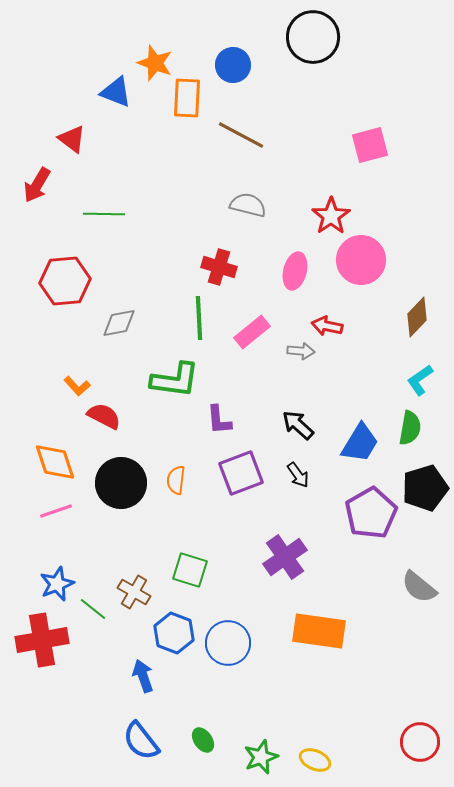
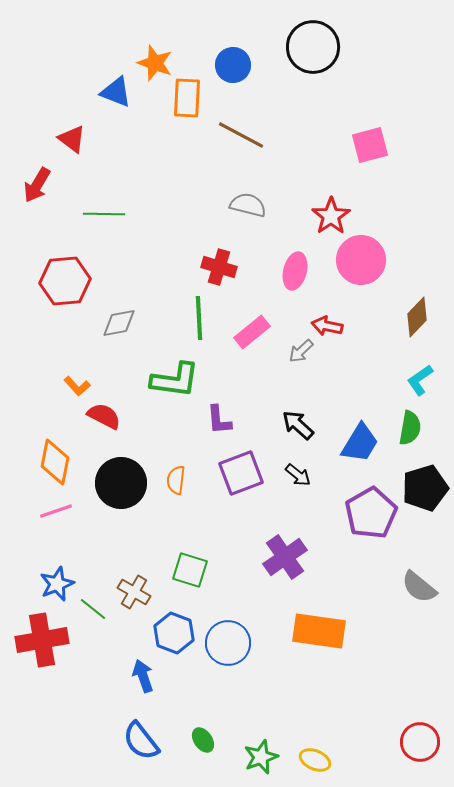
black circle at (313, 37): moved 10 px down
gray arrow at (301, 351): rotated 132 degrees clockwise
orange diamond at (55, 462): rotated 30 degrees clockwise
black arrow at (298, 475): rotated 16 degrees counterclockwise
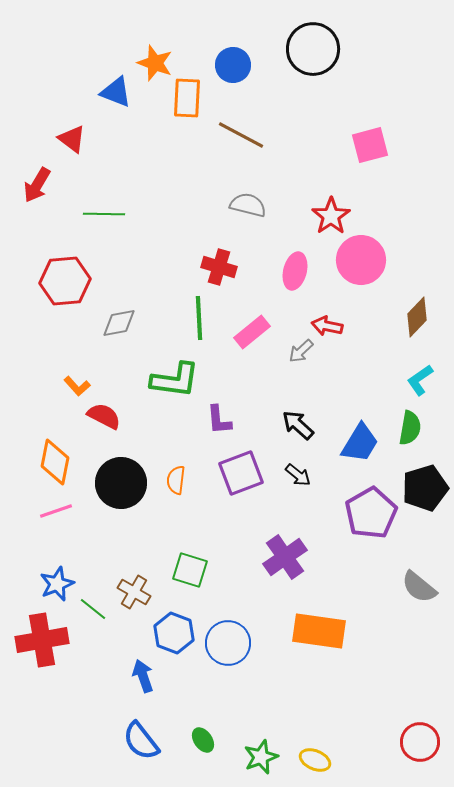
black circle at (313, 47): moved 2 px down
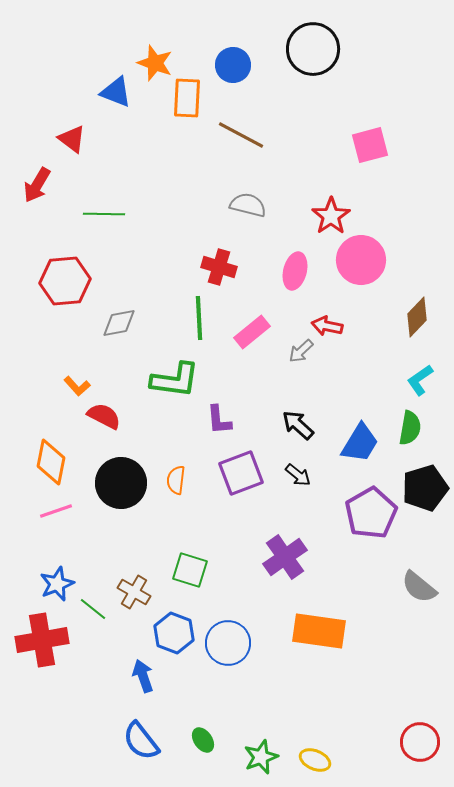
orange diamond at (55, 462): moved 4 px left
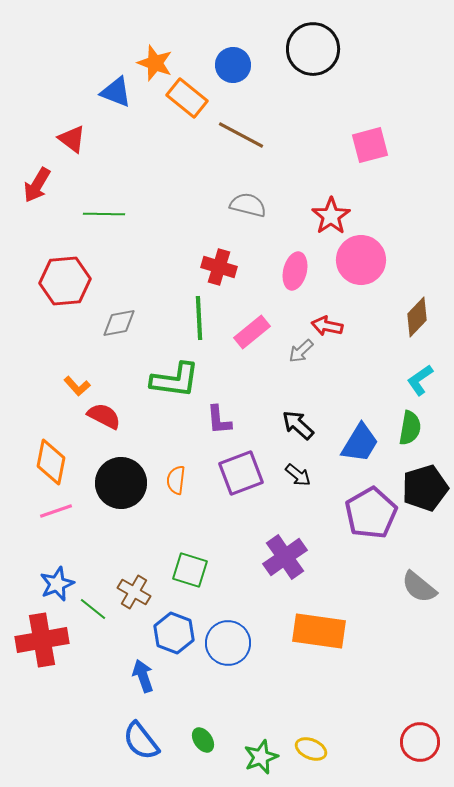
orange rectangle at (187, 98): rotated 54 degrees counterclockwise
yellow ellipse at (315, 760): moved 4 px left, 11 px up
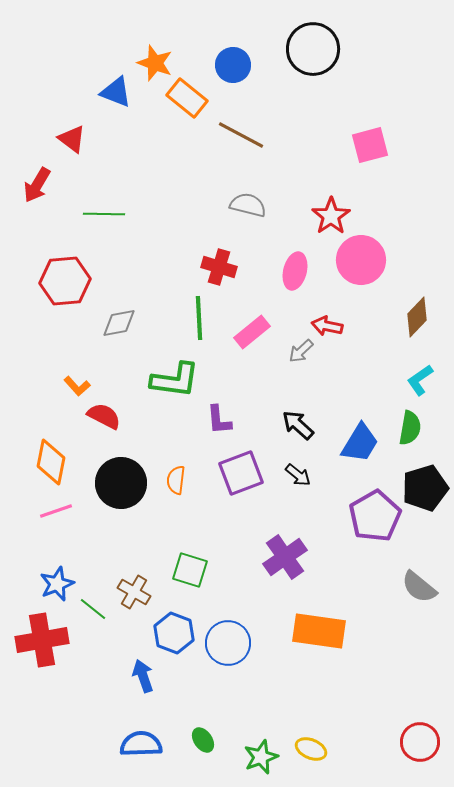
purple pentagon at (371, 513): moved 4 px right, 3 px down
blue semicircle at (141, 741): moved 3 px down; rotated 126 degrees clockwise
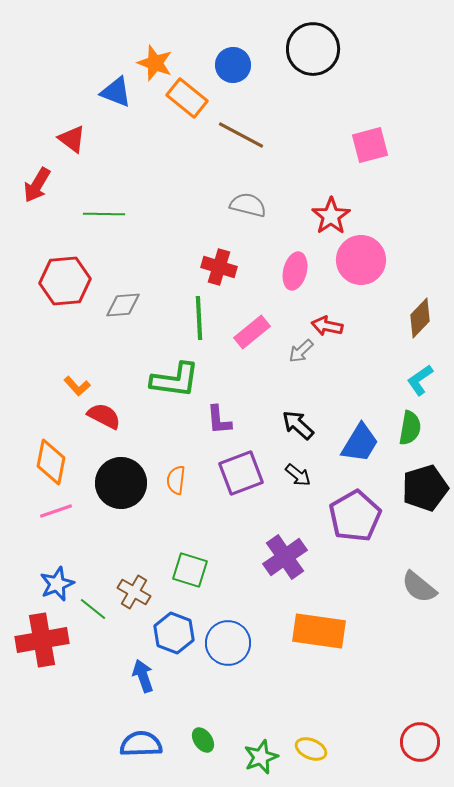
brown diamond at (417, 317): moved 3 px right, 1 px down
gray diamond at (119, 323): moved 4 px right, 18 px up; rotated 6 degrees clockwise
purple pentagon at (375, 516): moved 20 px left
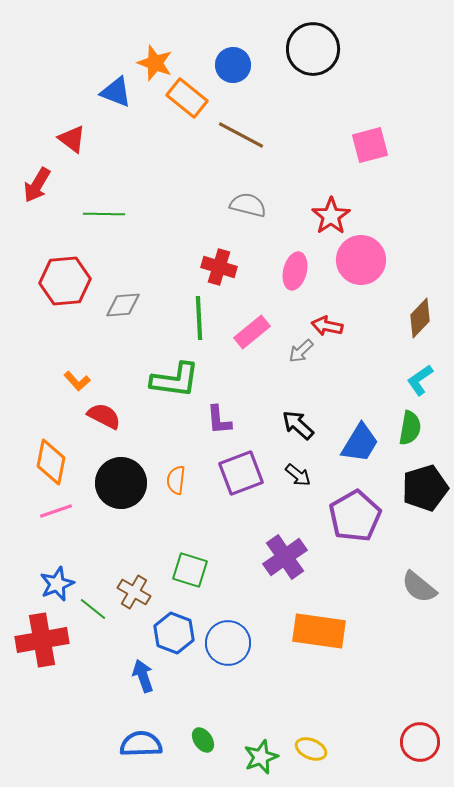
orange L-shape at (77, 386): moved 5 px up
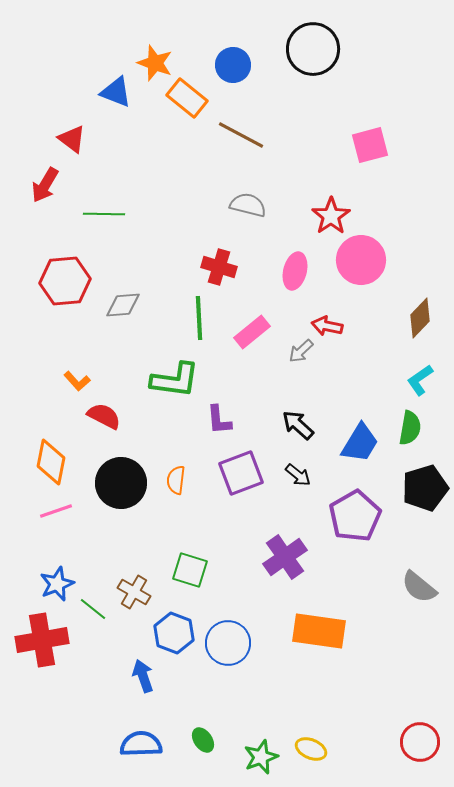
red arrow at (37, 185): moved 8 px right
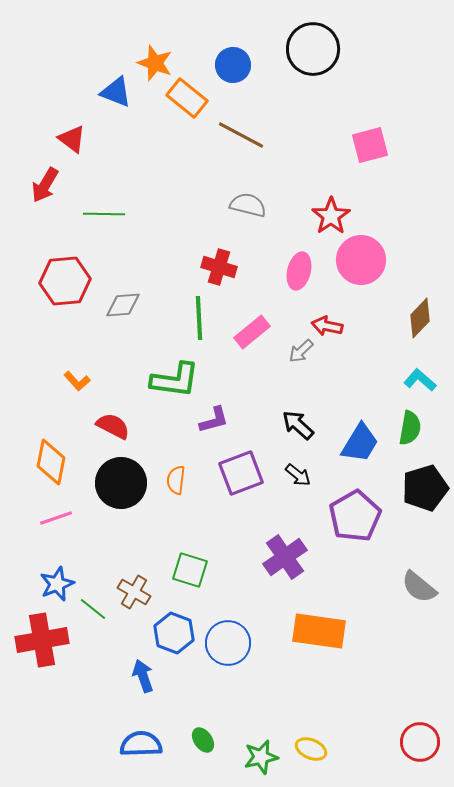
pink ellipse at (295, 271): moved 4 px right
cyan L-shape at (420, 380): rotated 76 degrees clockwise
red semicircle at (104, 416): moved 9 px right, 10 px down
purple L-shape at (219, 420): moved 5 px left; rotated 100 degrees counterclockwise
pink line at (56, 511): moved 7 px down
green star at (261, 757): rotated 8 degrees clockwise
